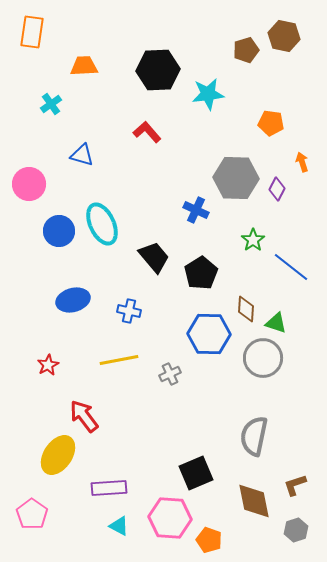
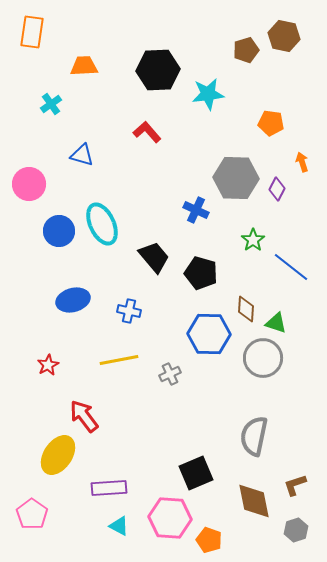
black pentagon at (201, 273): rotated 24 degrees counterclockwise
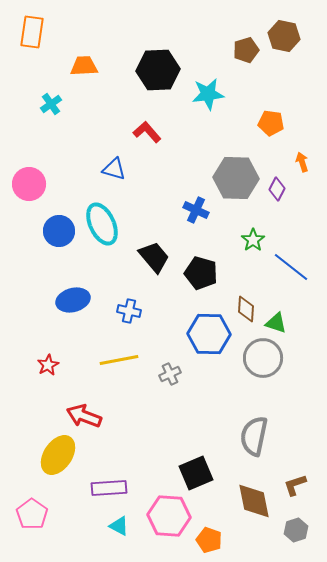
blue triangle at (82, 155): moved 32 px right, 14 px down
red arrow at (84, 416): rotated 32 degrees counterclockwise
pink hexagon at (170, 518): moved 1 px left, 2 px up
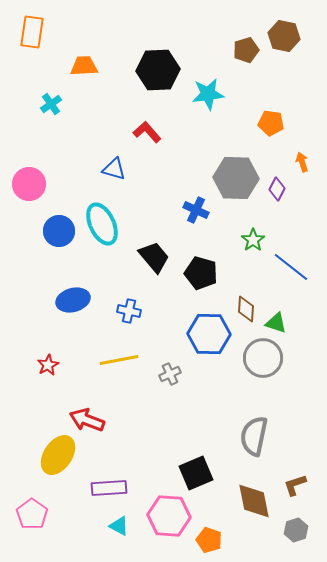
red arrow at (84, 416): moved 3 px right, 4 px down
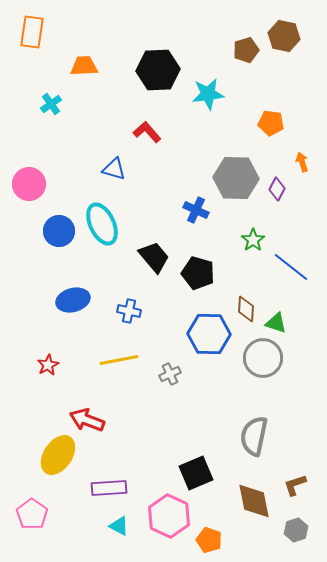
black pentagon at (201, 273): moved 3 px left
pink hexagon at (169, 516): rotated 21 degrees clockwise
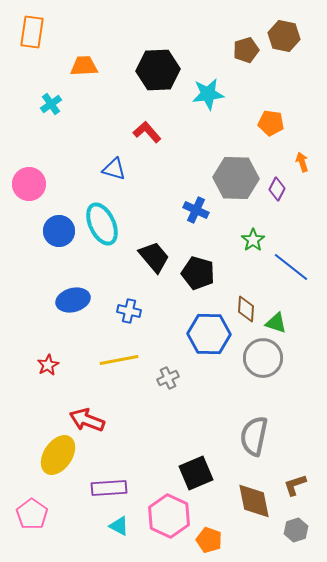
gray cross at (170, 374): moved 2 px left, 4 px down
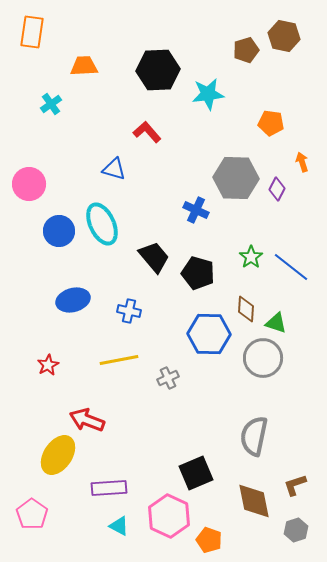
green star at (253, 240): moved 2 px left, 17 px down
